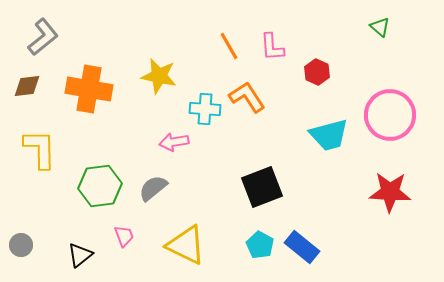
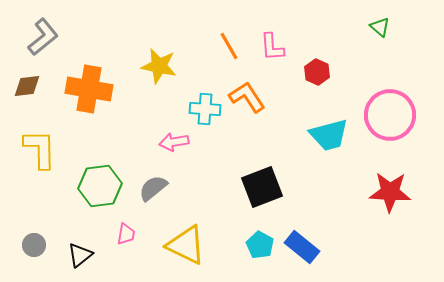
yellow star: moved 10 px up
pink trapezoid: moved 2 px right, 2 px up; rotated 30 degrees clockwise
gray circle: moved 13 px right
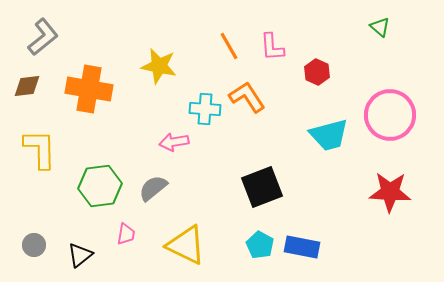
blue rectangle: rotated 28 degrees counterclockwise
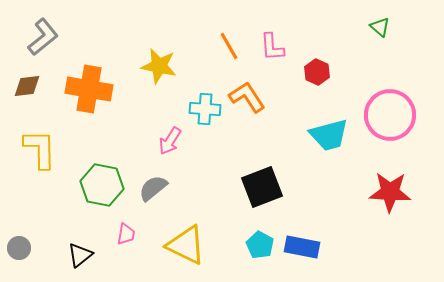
pink arrow: moved 4 px left, 1 px up; rotated 48 degrees counterclockwise
green hexagon: moved 2 px right, 1 px up; rotated 18 degrees clockwise
gray circle: moved 15 px left, 3 px down
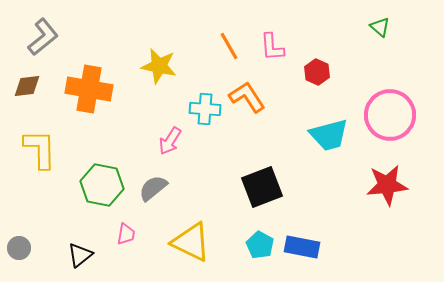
red star: moved 3 px left, 7 px up; rotated 9 degrees counterclockwise
yellow triangle: moved 5 px right, 3 px up
